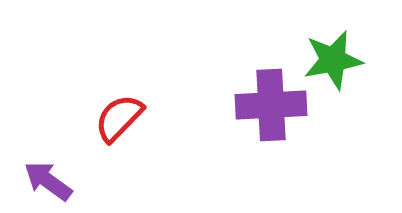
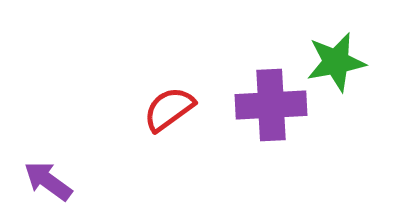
green star: moved 3 px right, 2 px down
red semicircle: moved 50 px right, 9 px up; rotated 10 degrees clockwise
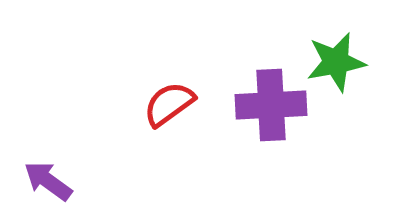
red semicircle: moved 5 px up
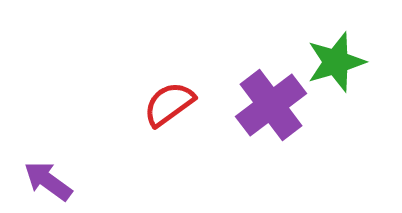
green star: rotated 6 degrees counterclockwise
purple cross: rotated 34 degrees counterclockwise
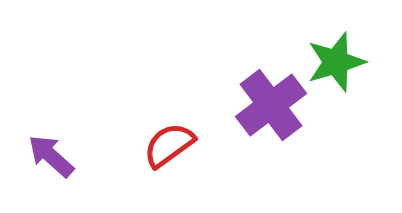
red semicircle: moved 41 px down
purple arrow: moved 3 px right, 25 px up; rotated 6 degrees clockwise
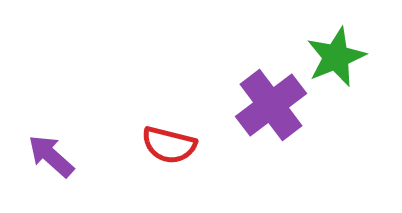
green star: moved 5 px up; rotated 6 degrees counterclockwise
red semicircle: rotated 130 degrees counterclockwise
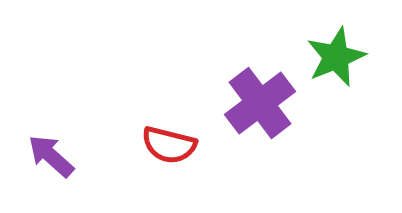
purple cross: moved 11 px left, 2 px up
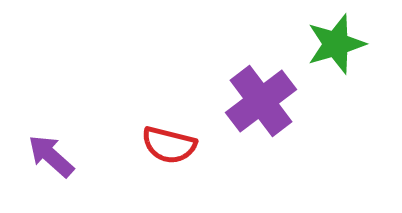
green star: moved 13 px up; rotated 6 degrees clockwise
purple cross: moved 1 px right, 2 px up
